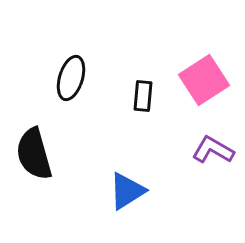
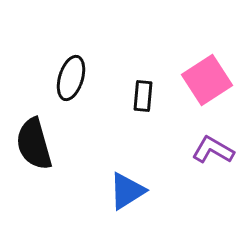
pink square: moved 3 px right
black semicircle: moved 10 px up
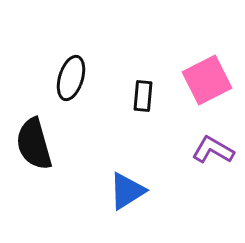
pink square: rotated 6 degrees clockwise
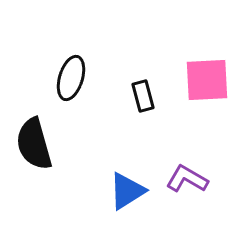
pink square: rotated 24 degrees clockwise
black rectangle: rotated 20 degrees counterclockwise
purple L-shape: moved 26 px left, 29 px down
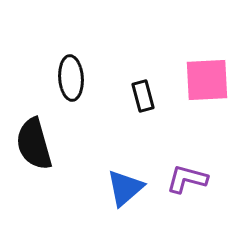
black ellipse: rotated 21 degrees counterclockwise
purple L-shape: rotated 15 degrees counterclockwise
blue triangle: moved 2 px left, 3 px up; rotated 9 degrees counterclockwise
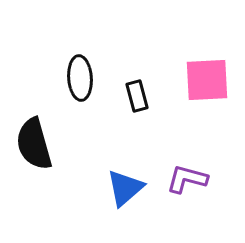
black ellipse: moved 9 px right
black rectangle: moved 6 px left
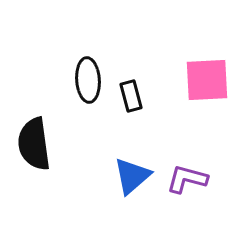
black ellipse: moved 8 px right, 2 px down
black rectangle: moved 6 px left
black semicircle: rotated 8 degrees clockwise
blue triangle: moved 7 px right, 12 px up
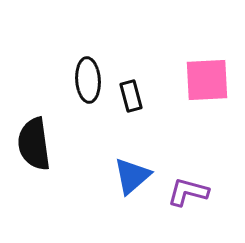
purple L-shape: moved 1 px right, 13 px down
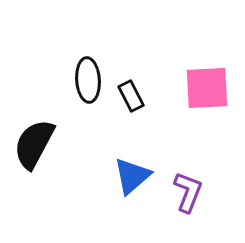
pink square: moved 8 px down
black rectangle: rotated 12 degrees counterclockwise
black semicircle: rotated 36 degrees clockwise
purple L-shape: rotated 96 degrees clockwise
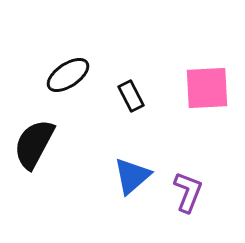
black ellipse: moved 20 px left, 5 px up; rotated 60 degrees clockwise
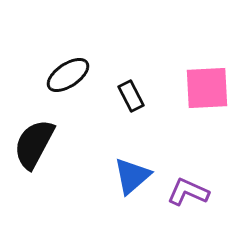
purple L-shape: rotated 87 degrees counterclockwise
